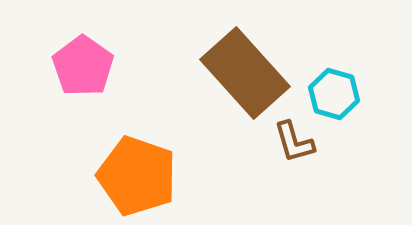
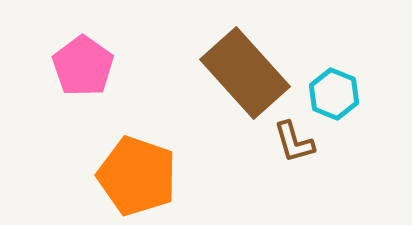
cyan hexagon: rotated 6 degrees clockwise
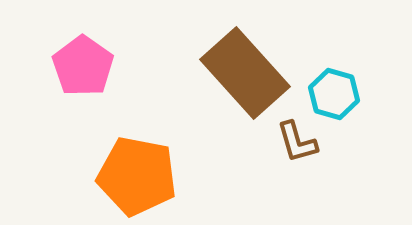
cyan hexagon: rotated 6 degrees counterclockwise
brown L-shape: moved 3 px right
orange pentagon: rotated 8 degrees counterclockwise
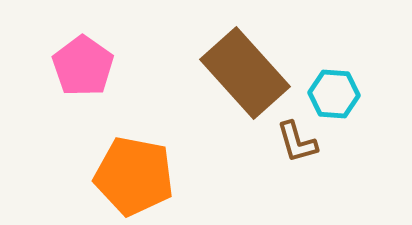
cyan hexagon: rotated 12 degrees counterclockwise
orange pentagon: moved 3 px left
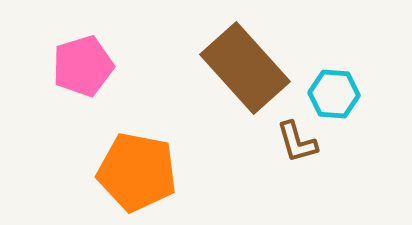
pink pentagon: rotated 20 degrees clockwise
brown rectangle: moved 5 px up
orange pentagon: moved 3 px right, 4 px up
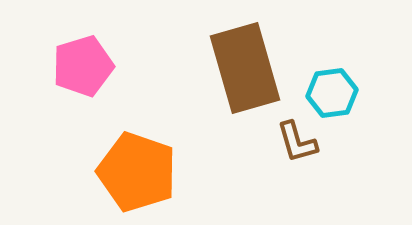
brown rectangle: rotated 26 degrees clockwise
cyan hexagon: moved 2 px left, 1 px up; rotated 12 degrees counterclockwise
orange pentagon: rotated 8 degrees clockwise
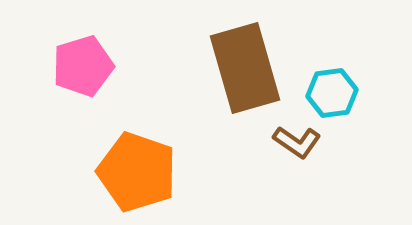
brown L-shape: rotated 39 degrees counterclockwise
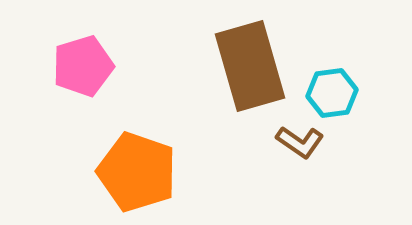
brown rectangle: moved 5 px right, 2 px up
brown L-shape: moved 3 px right
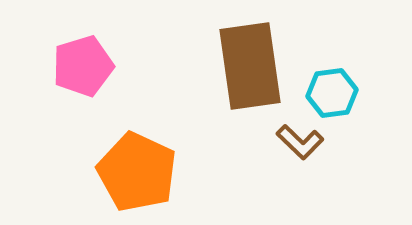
brown rectangle: rotated 8 degrees clockwise
brown L-shape: rotated 9 degrees clockwise
orange pentagon: rotated 6 degrees clockwise
